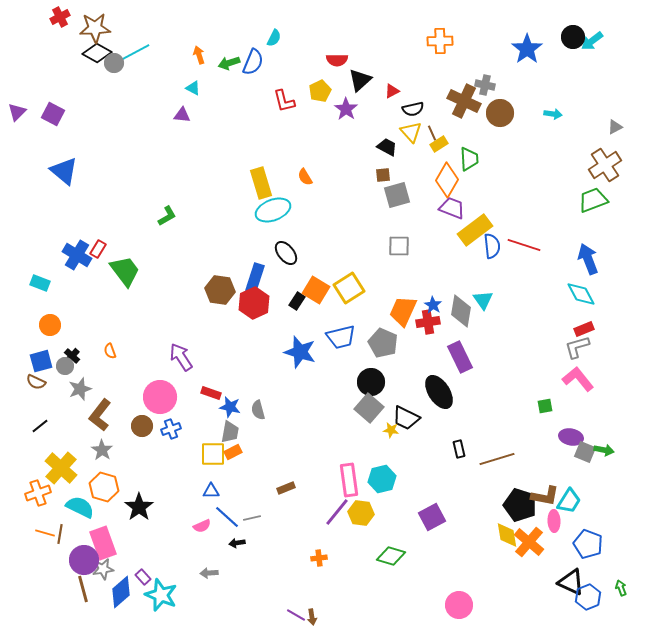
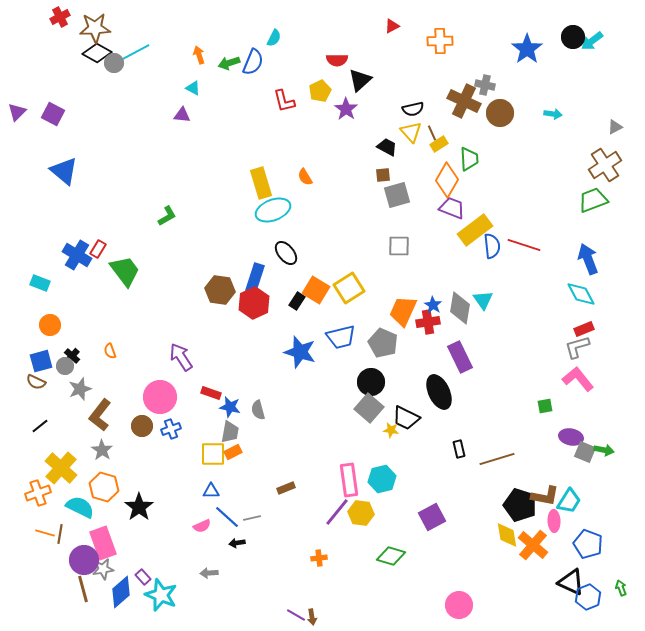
red triangle at (392, 91): moved 65 px up
gray diamond at (461, 311): moved 1 px left, 3 px up
black ellipse at (439, 392): rotated 8 degrees clockwise
orange cross at (529, 542): moved 4 px right, 3 px down
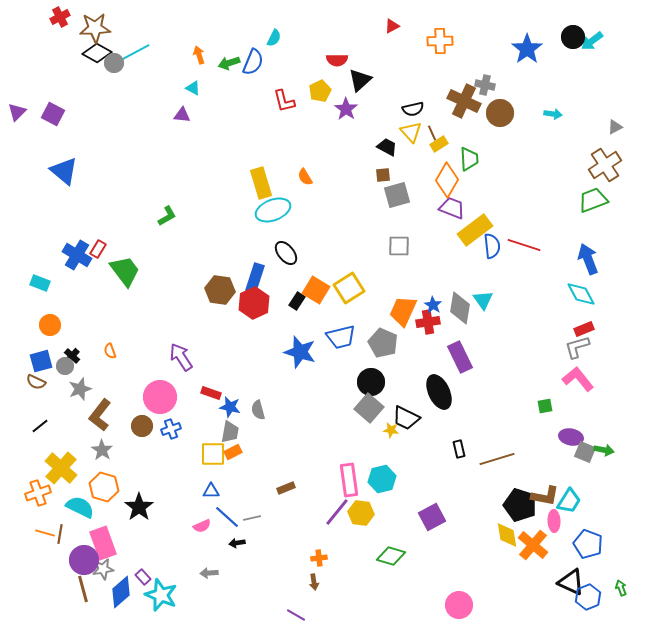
brown arrow at (312, 617): moved 2 px right, 35 px up
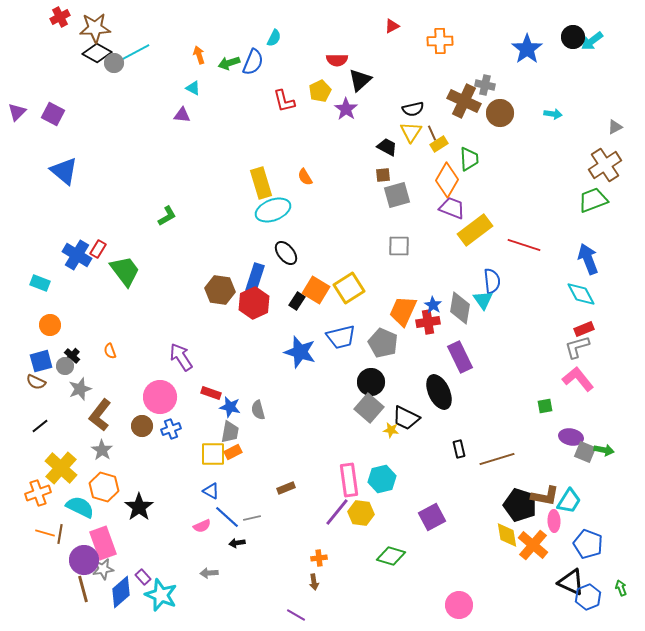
yellow triangle at (411, 132): rotated 15 degrees clockwise
blue semicircle at (492, 246): moved 35 px down
blue triangle at (211, 491): rotated 30 degrees clockwise
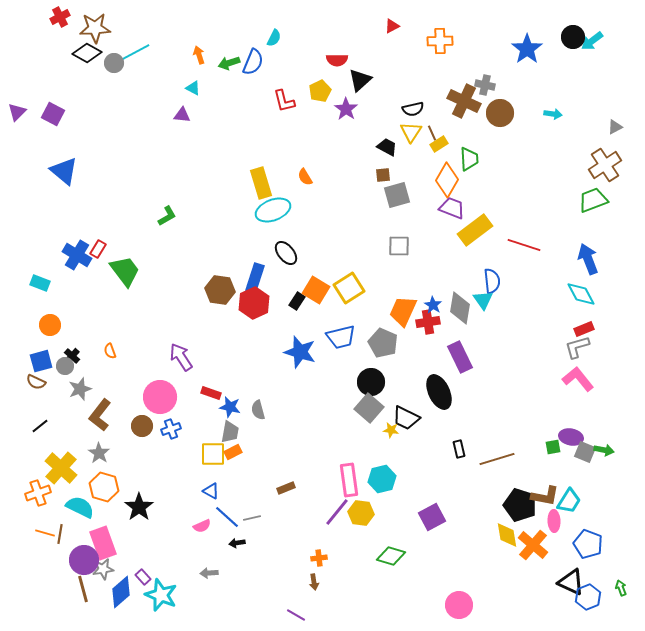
black diamond at (97, 53): moved 10 px left
green square at (545, 406): moved 8 px right, 41 px down
gray star at (102, 450): moved 3 px left, 3 px down
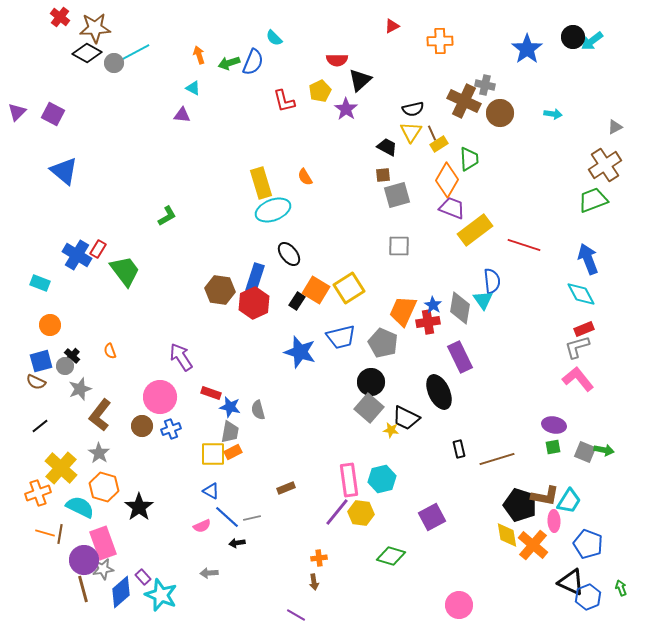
red cross at (60, 17): rotated 24 degrees counterclockwise
cyan semicircle at (274, 38): rotated 108 degrees clockwise
black ellipse at (286, 253): moved 3 px right, 1 px down
purple ellipse at (571, 437): moved 17 px left, 12 px up
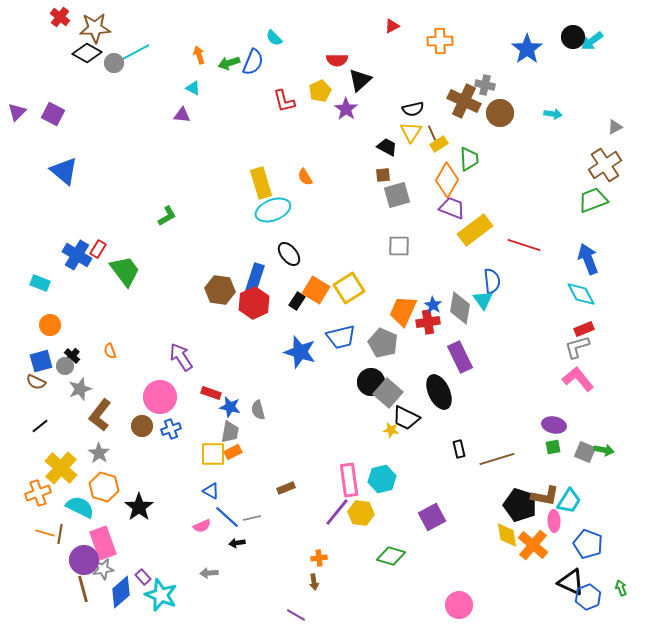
gray square at (369, 408): moved 19 px right, 15 px up
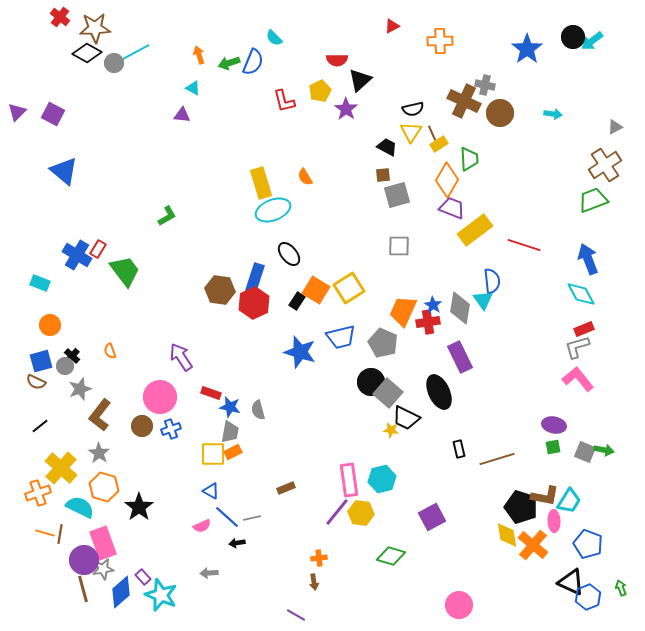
black pentagon at (520, 505): moved 1 px right, 2 px down
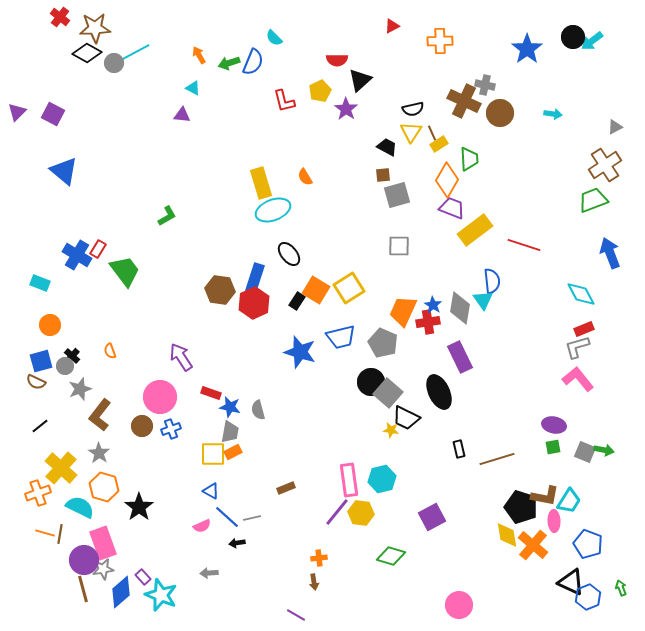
orange arrow at (199, 55): rotated 12 degrees counterclockwise
blue arrow at (588, 259): moved 22 px right, 6 px up
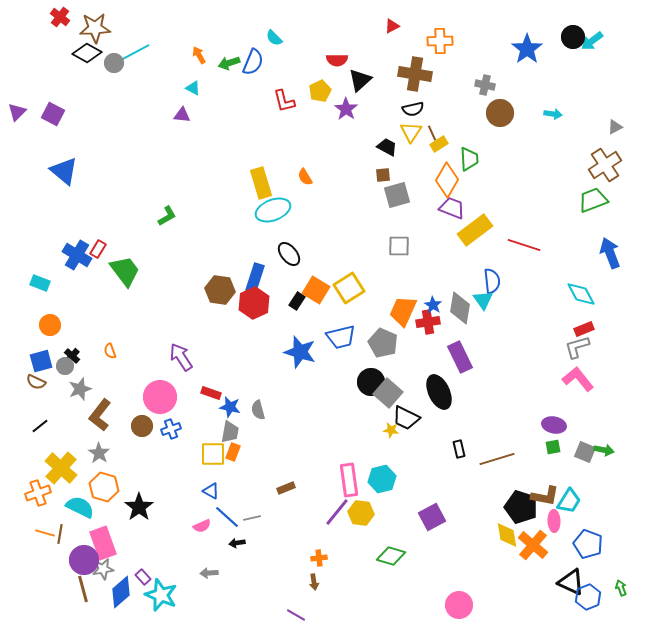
brown cross at (464, 101): moved 49 px left, 27 px up; rotated 16 degrees counterclockwise
orange rectangle at (233, 452): rotated 42 degrees counterclockwise
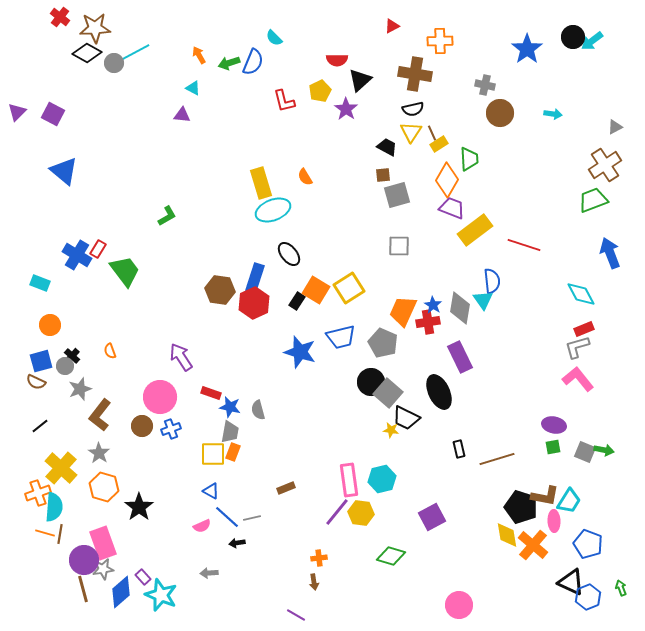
cyan semicircle at (80, 507): moved 26 px left; rotated 68 degrees clockwise
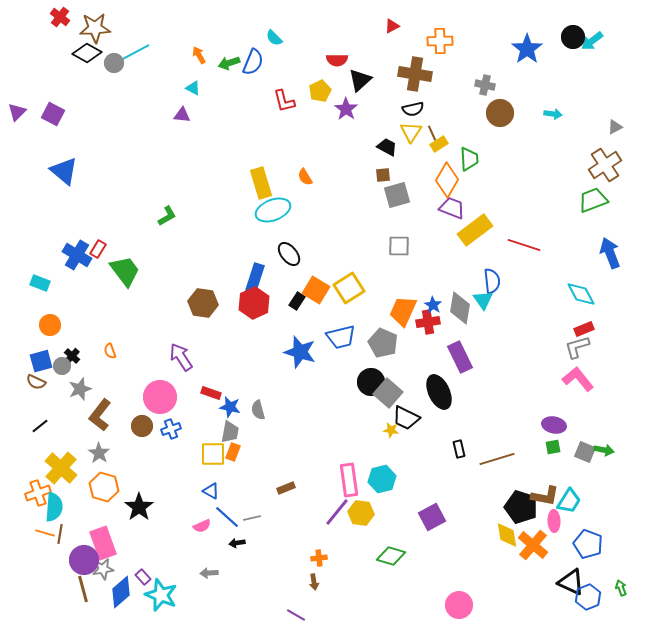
brown hexagon at (220, 290): moved 17 px left, 13 px down
gray circle at (65, 366): moved 3 px left
